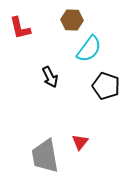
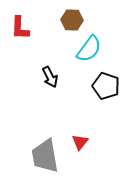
red L-shape: rotated 15 degrees clockwise
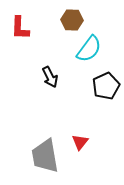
black pentagon: rotated 28 degrees clockwise
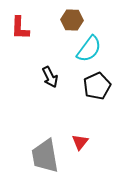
black pentagon: moved 9 px left
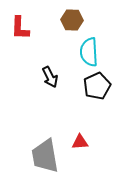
cyan semicircle: moved 3 px down; rotated 140 degrees clockwise
red triangle: rotated 48 degrees clockwise
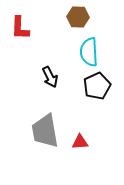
brown hexagon: moved 6 px right, 3 px up
gray trapezoid: moved 25 px up
